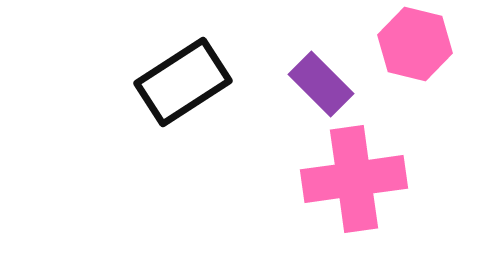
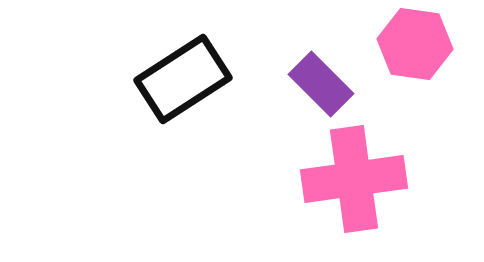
pink hexagon: rotated 6 degrees counterclockwise
black rectangle: moved 3 px up
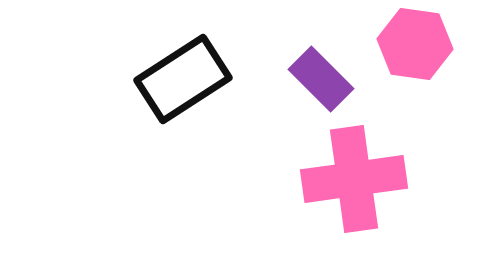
purple rectangle: moved 5 px up
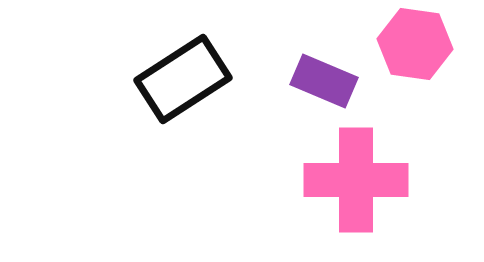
purple rectangle: moved 3 px right, 2 px down; rotated 22 degrees counterclockwise
pink cross: moved 2 px right, 1 px down; rotated 8 degrees clockwise
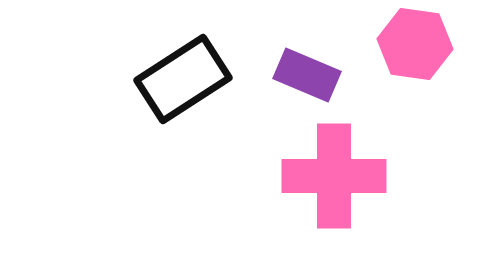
purple rectangle: moved 17 px left, 6 px up
pink cross: moved 22 px left, 4 px up
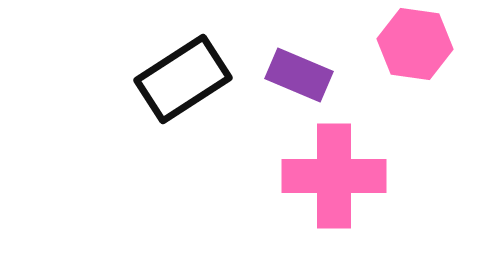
purple rectangle: moved 8 px left
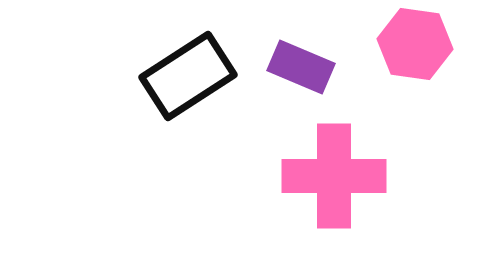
purple rectangle: moved 2 px right, 8 px up
black rectangle: moved 5 px right, 3 px up
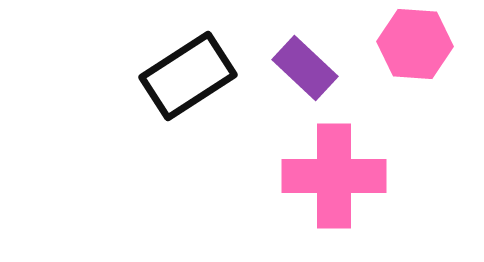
pink hexagon: rotated 4 degrees counterclockwise
purple rectangle: moved 4 px right, 1 px down; rotated 20 degrees clockwise
